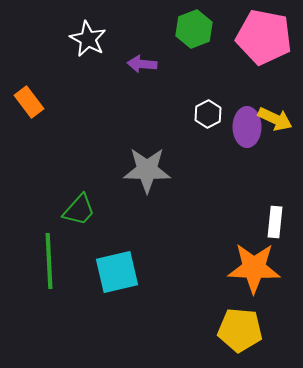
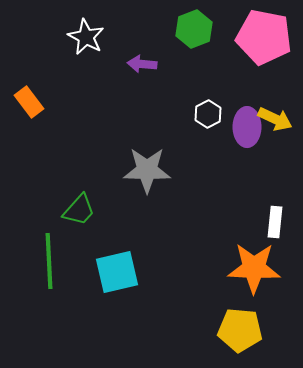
white star: moved 2 px left, 2 px up
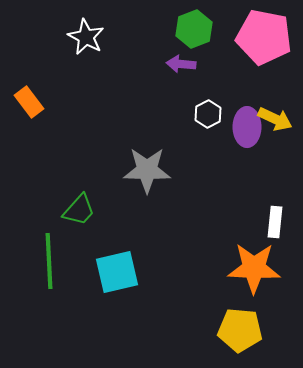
purple arrow: moved 39 px right
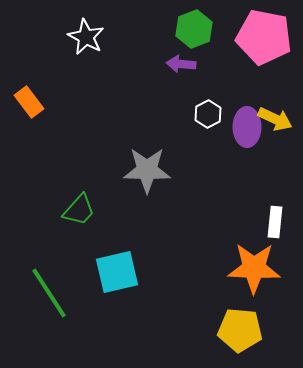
green line: moved 32 px down; rotated 30 degrees counterclockwise
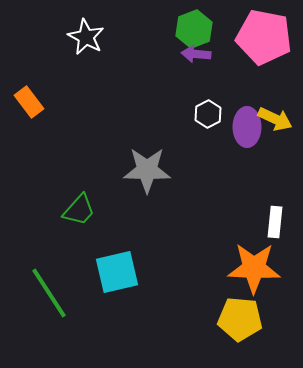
purple arrow: moved 15 px right, 10 px up
yellow pentagon: moved 11 px up
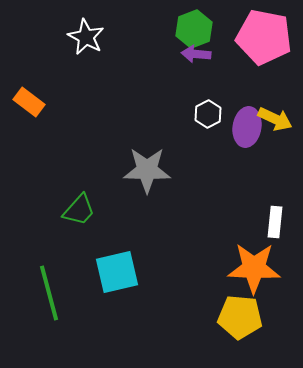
orange rectangle: rotated 16 degrees counterclockwise
purple ellipse: rotated 9 degrees clockwise
green line: rotated 18 degrees clockwise
yellow pentagon: moved 2 px up
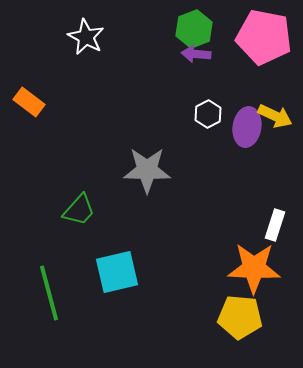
yellow arrow: moved 3 px up
white rectangle: moved 3 px down; rotated 12 degrees clockwise
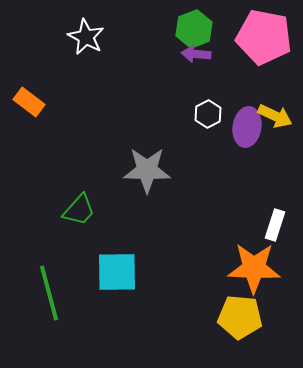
cyan square: rotated 12 degrees clockwise
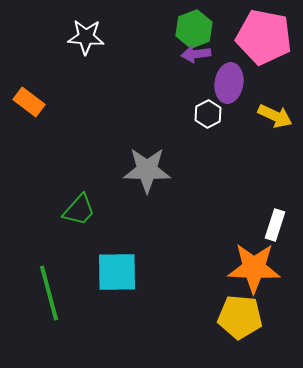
white star: rotated 24 degrees counterclockwise
purple arrow: rotated 12 degrees counterclockwise
purple ellipse: moved 18 px left, 44 px up
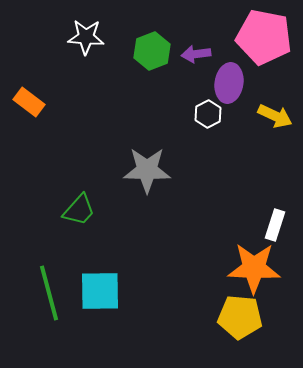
green hexagon: moved 42 px left, 22 px down
cyan square: moved 17 px left, 19 px down
